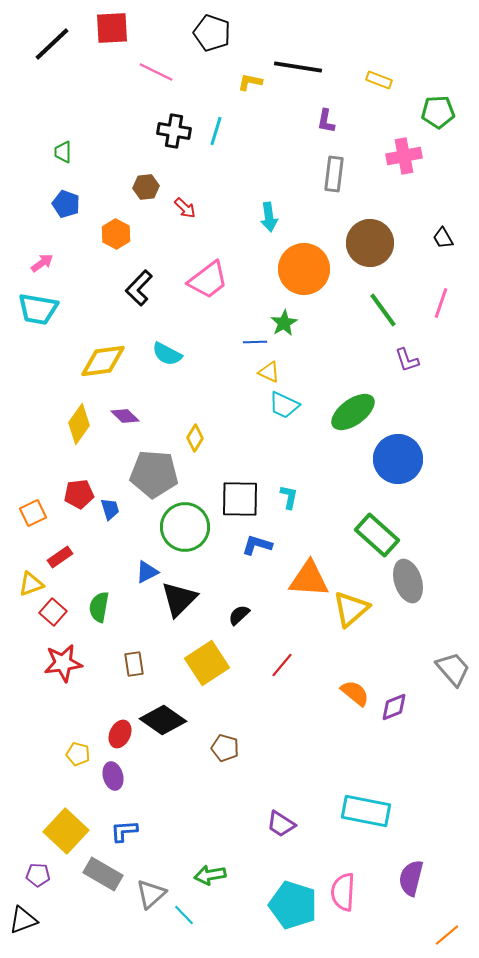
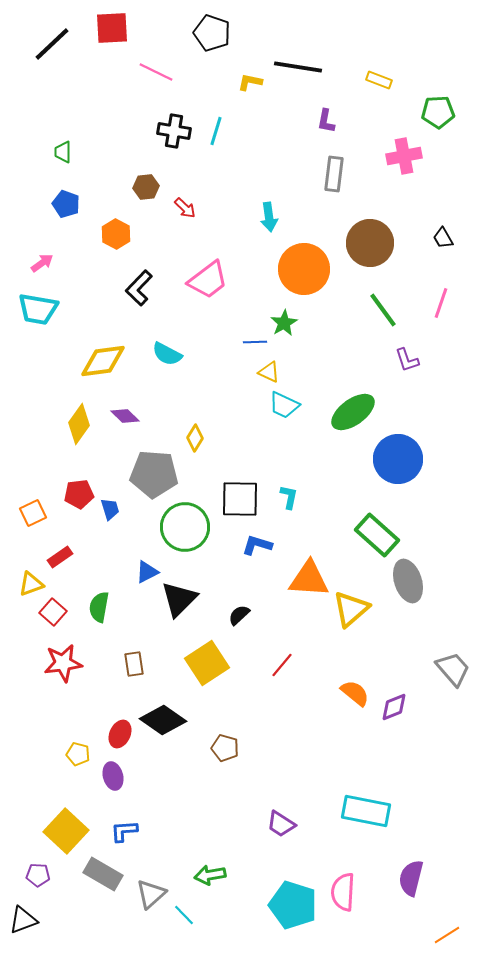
orange line at (447, 935): rotated 8 degrees clockwise
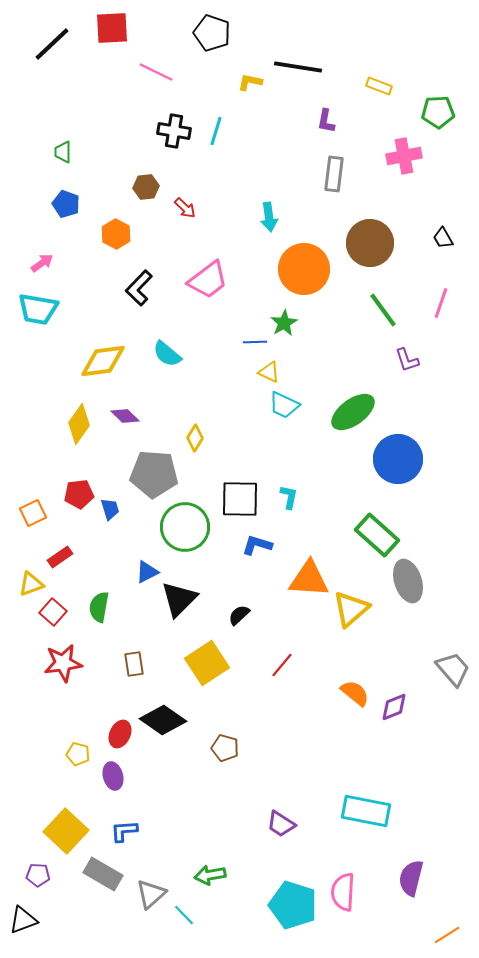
yellow rectangle at (379, 80): moved 6 px down
cyan semicircle at (167, 354): rotated 12 degrees clockwise
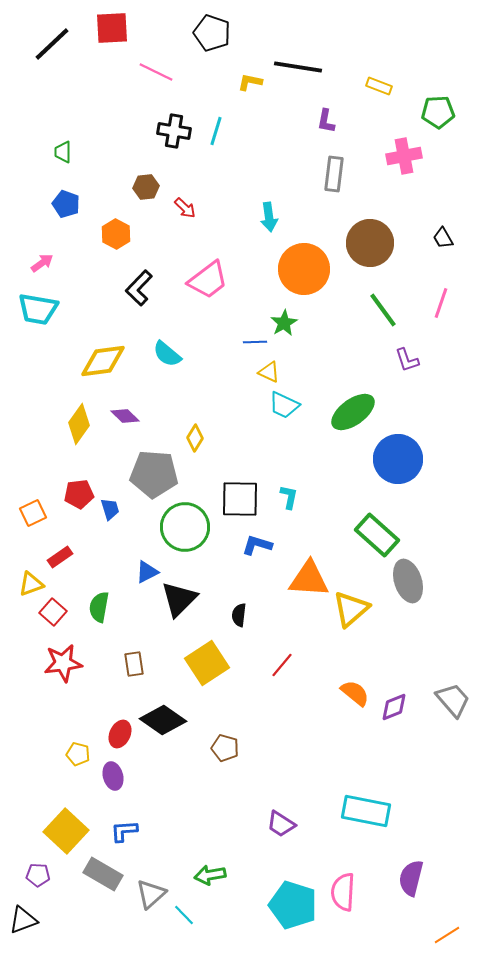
black semicircle at (239, 615): rotated 40 degrees counterclockwise
gray trapezoid at (453, 669): moved 31 px down
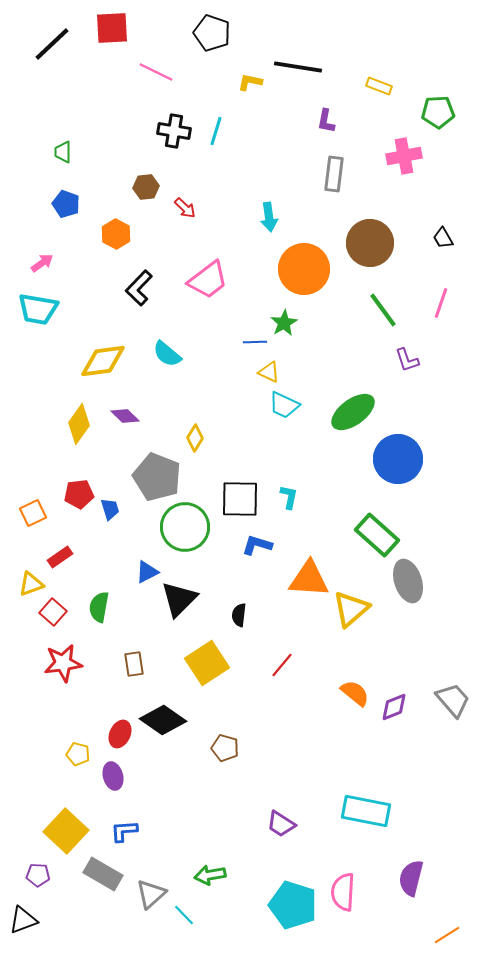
gray pentagon at (154, 474): moved 3 px right, 3 px down; rotated 18 degrees clockwise
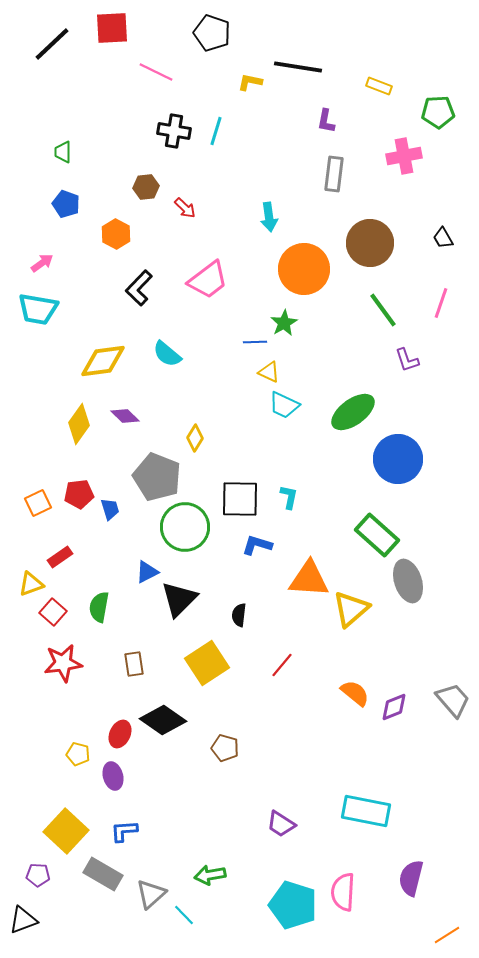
orange square at (33, 513): moved 5 px right, 10 px up
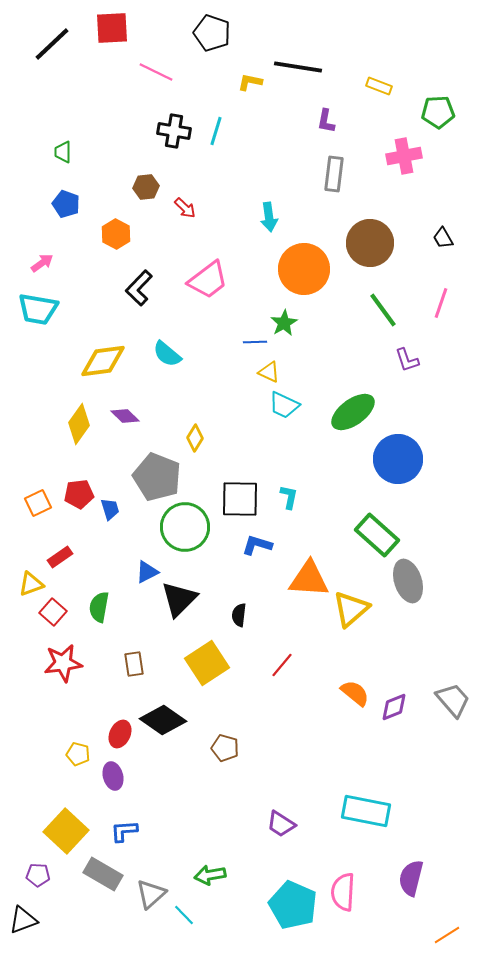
cyan pentagon at (293, 905): rotated 6 degrees clockwise
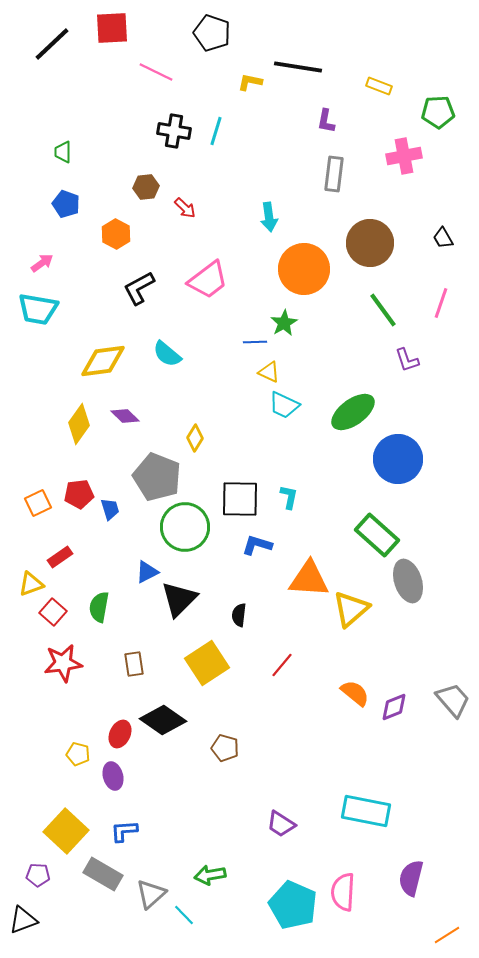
black L-shape at (139, 288): rotated 18 degrees clockwise
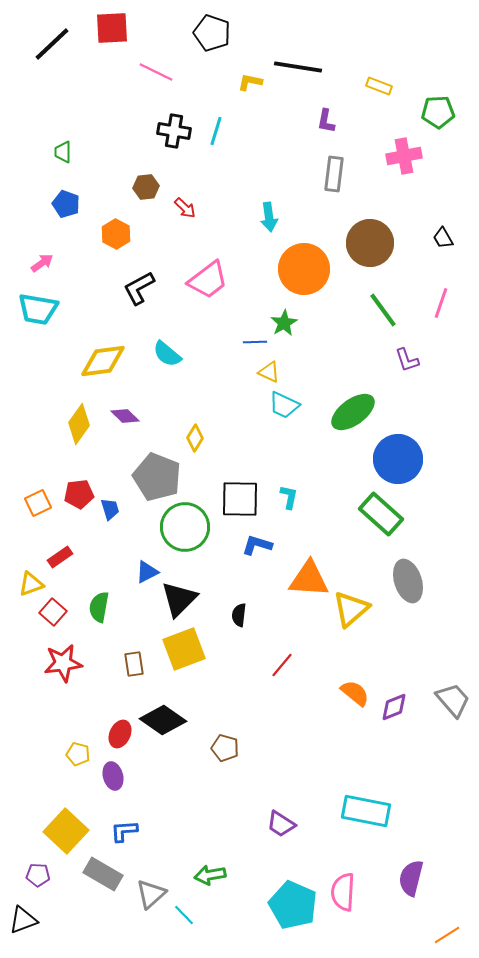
green rectangle at (377, 535): moved 4 px right, 21 px up
yellow square at (207, 663): moved 23 px left, 14 px up; rotated 12 degrees clockwise
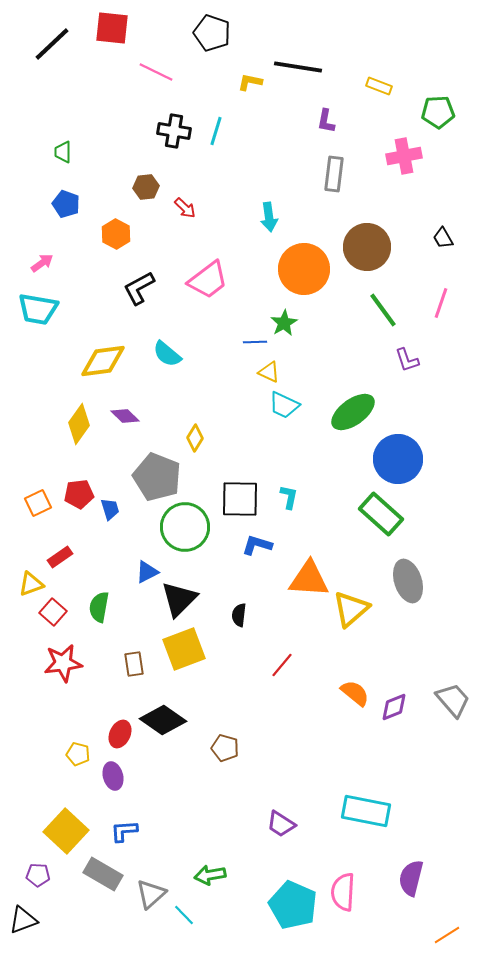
red square at (112, 28): rotated 9 degrees clockwise
brown circle at (370, 243): moved 3 px left, 4 px down
